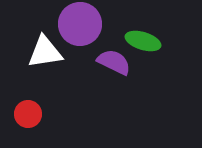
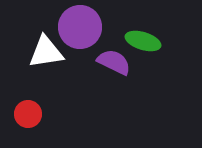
purple circle: moved 3 px down
white triangle: moved 1 px right
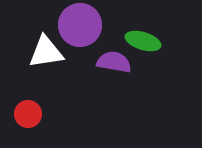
purple circle: moved 2 px up
purple semicircle: rotated 16 degrees counterclockwise
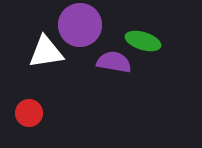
red circle: moved 1 px right, 1 px up
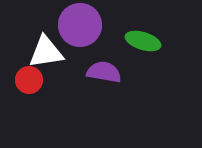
purple semicircle: moved 10 px left, 10 px down
red circle: moved 33 px up
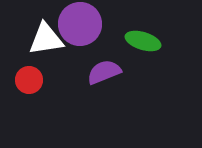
purple circle: moved 1 px up
white triangle: moved 13 px up
purple semicircle: rotated 32 degrees counterclockwise
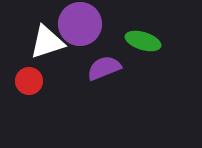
white triangle: moved 1 px right, 3 px down; rotated 9 degrees counterclockwise
purple semicircle: moved 4 px up
red circle: moved 1 px down
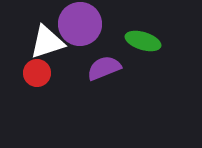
red circle: moved 8 px right, 8 px up
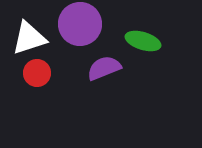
white triangle: moved 18 px left, 4 px up
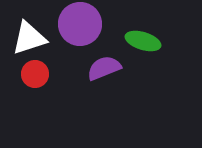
red circle: moved 2 px left, 1 px down
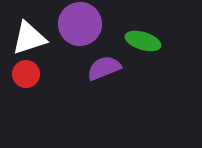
red circle: moved 9 px left
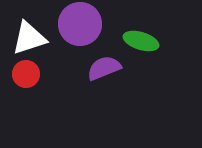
green ellipse: moved 2 px left
